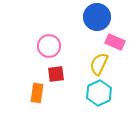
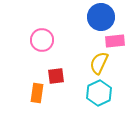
blue circle: moved 4 px right
pink rectangle: moved 1 px up; rotated 30 degrees counterclockwise
pink circle: moved 7 px left, 6 px up
yellow semicircle: moved 1 px up
red square: moved 2 px down
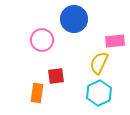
blue circle: moved 27 px left, 2 px down
